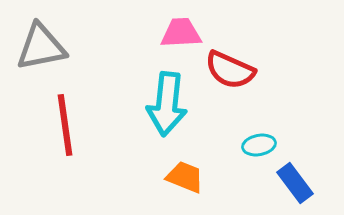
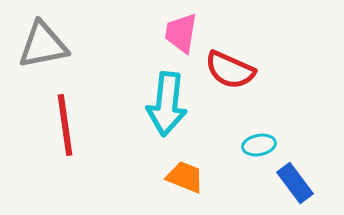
pink trapezoid: rotated 78 degrees counterclockwise
gray triangle: moved 2 px right, 2 px up
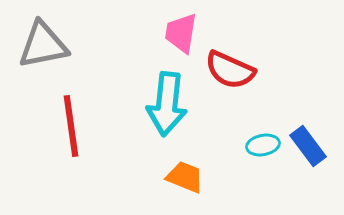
red line: moved 6 px right, 1 px down
cyan ellipse: moved 4 px right
blue rectangle: moved 13 px right, 37 px up
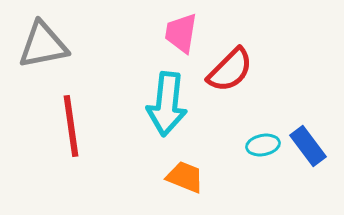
red semicircle: rotated 69 degrees counterclockwise
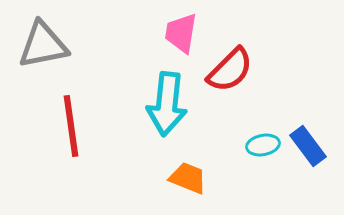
orange trapezoid: moved 3 px right, 1 px down
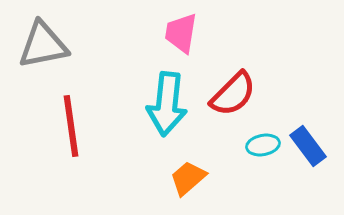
red semicircle: moved 3 px right, 24 px down
orange trapezoid: rotated 63 degrees counterclockwise
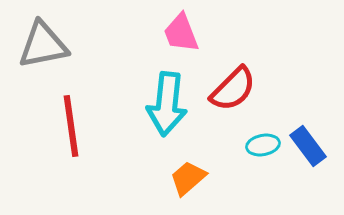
pink trapezoid: rotated 30 degrees counterclockwise
red semicircle: moved 5 px up
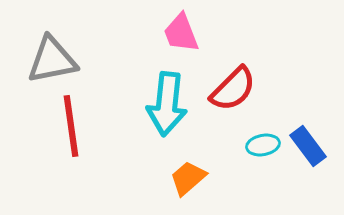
gray triangle: moved 9 px right, 15 px down
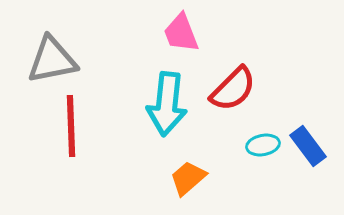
red line: rotated 6 degrees clockwise
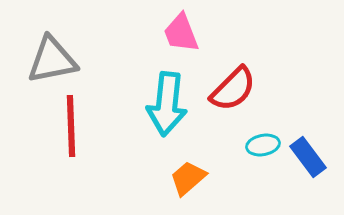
blue rectangle: moved 11 px down
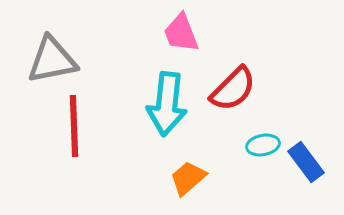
red line: moved 3 px right
blue rectangle: moved 2 px left, 5 px down
